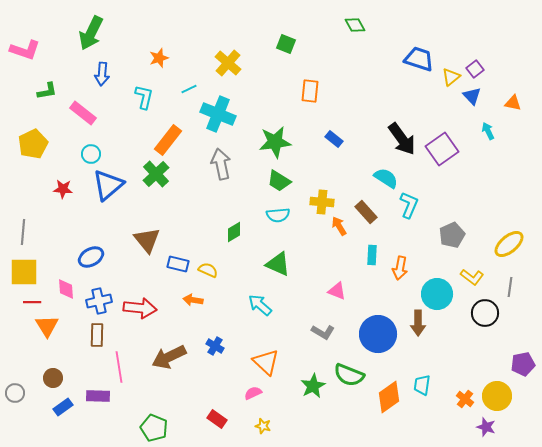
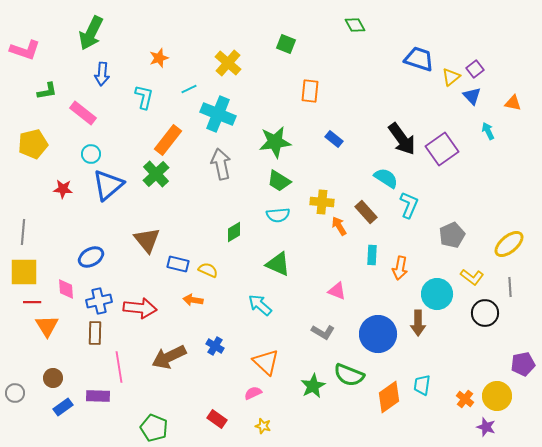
yellow pentagon at (33, 144): rotated 12 degrees clockwise
gray line at (510, 287): rotated 12 degrees counterclockwise
brown rectangle at (97, 335): moved 2 px left, 2 px up
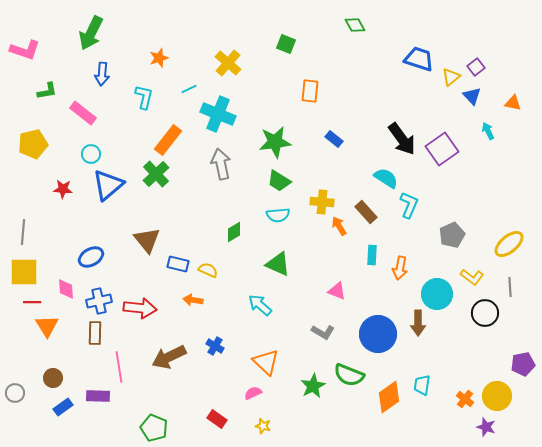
purple square at (475, 69): moved 1 px right, 2 px up
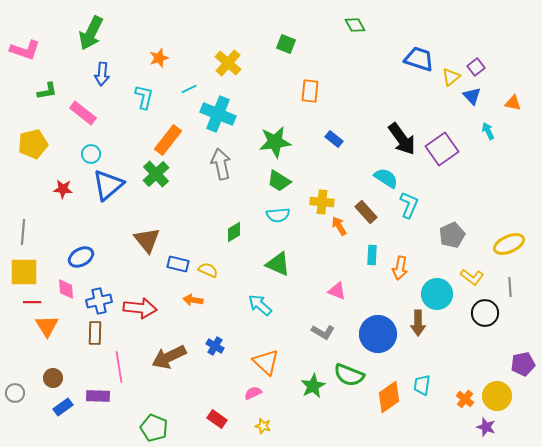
yellow ellipse at (509, 244): rotated 16 degrees clockwise
blue ellipse at (91, 257): moved 10 px left
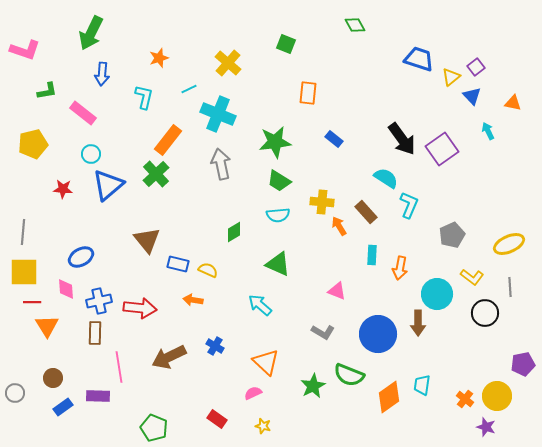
orange rectangle at (310, 91): moved 2 px left, 2 px down
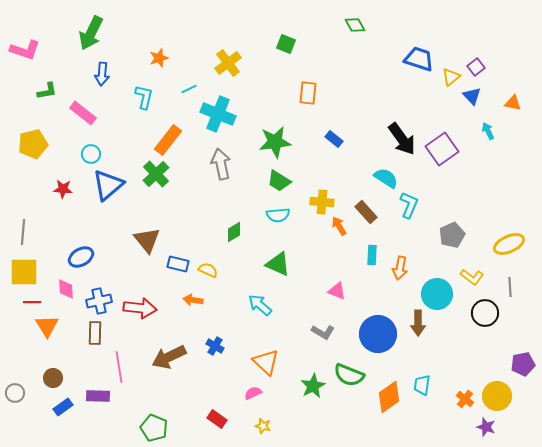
yellow cross at (228, 63): rotated 12 degrees clockwise
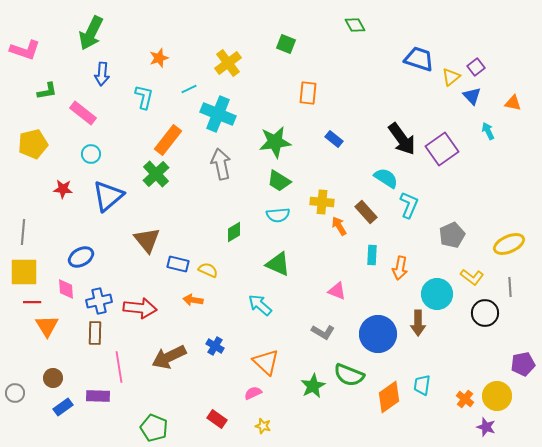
blue triangle at (108, 185): moved 11 px down
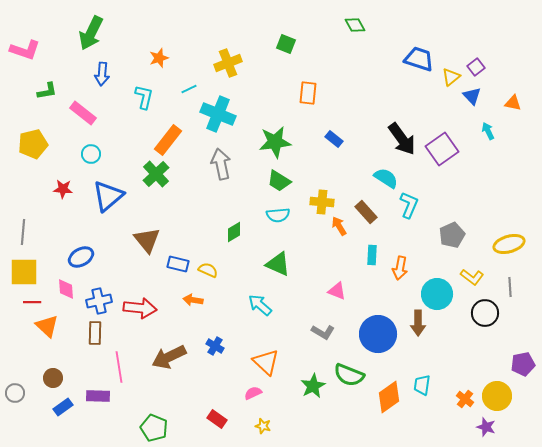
yellow cross at (228, 63): rotated 16 degrees clockwise
yellow ellipse at (509, 244): rotated 8 degrees clockwise
orange triangle at (47, 326): rotated 15 degrees counterclockwise
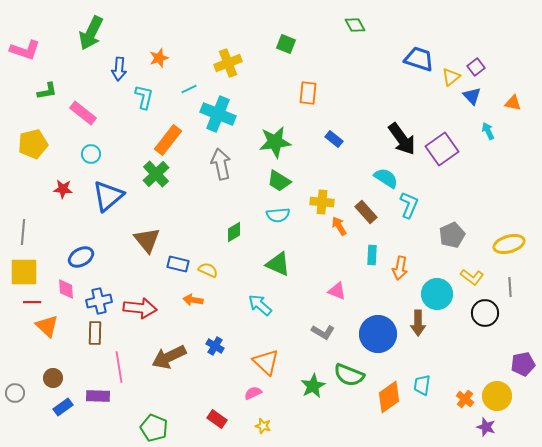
blue arrow at (102, 74): moved 17 px right, 5 px up
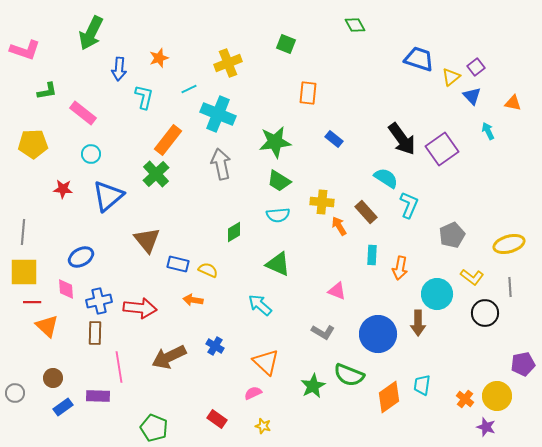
yellow pentagon at (33, 144): rotated 12 degrees clockwise
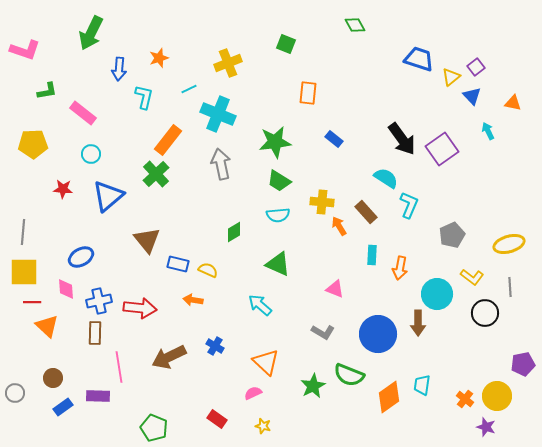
pink triangle at (337, 291): moved 2 px left, 2 px up
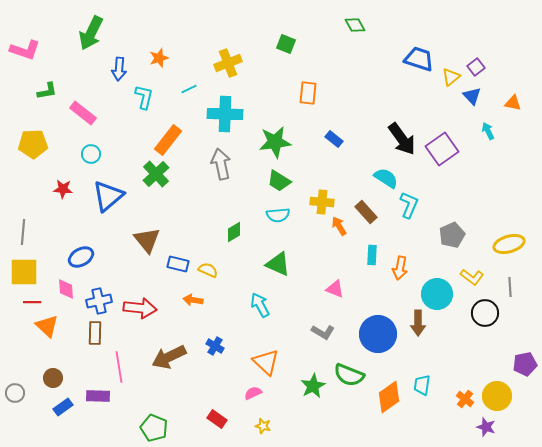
cyan cross at (218, 114): moved 7 px right; rotated 20 degrees counterclockwise
cyan arrow at (260, 305): rotated 20 degrees clockwise
purple pentagon at (523, 364): moved 2 px right
